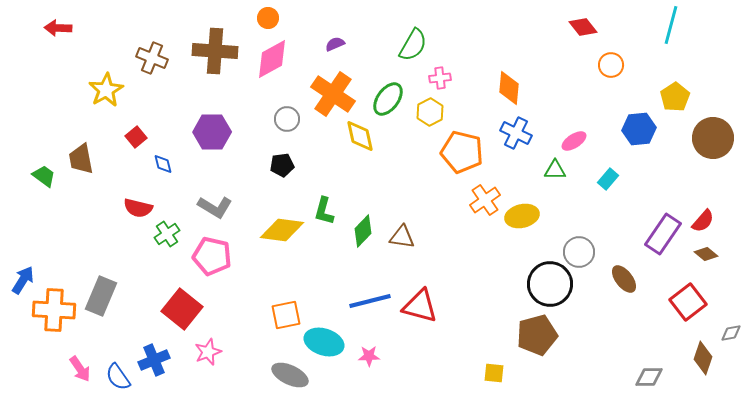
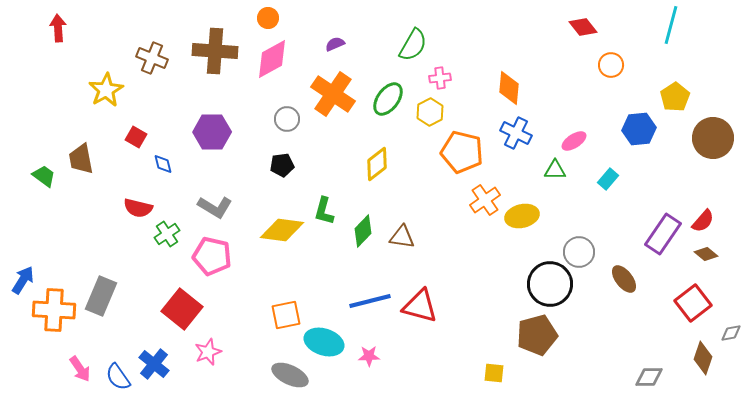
red arrow at (58, 28): rotated 84 degrees clockwise
yellow diamond at (360, 136): moved 17 px right, 28 px down; rotated 64 degrees clockwise
red square at (136, 137): rotated 20 degrees counterclockwise
red square at (688, 302): moved 5 px right, 1 px down
blue cross at (154, 360): moved 4 px down; rotated 28 degrees counterclockwise
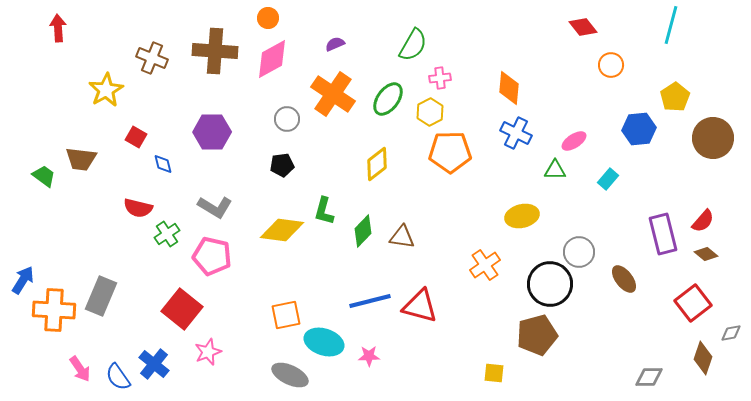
orange pentagon at (462, 152): moved 12 px left; rotated 15 degrees counterclockwise
brown trapezoid at (81, 159): rotated 72 degrees counterclockwise
orange cross at (485, 200): moved 65 px down
purple rectangle at (663, 234): rotated 48 degrees counterclockwise
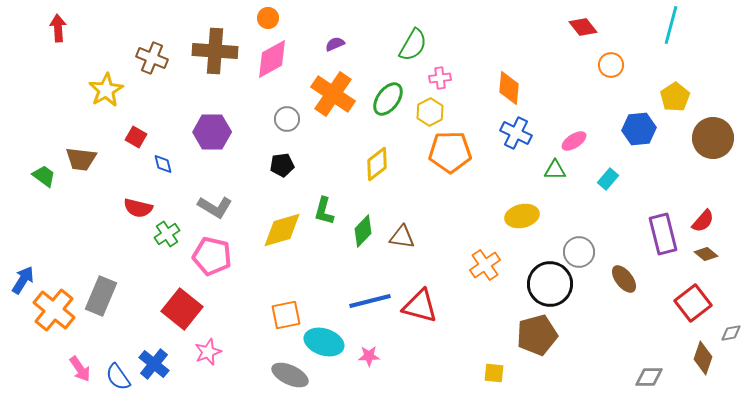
yellow diamond at (282, 230): rotated 24 degrees counterclockwise
orange cross at (54, 310): rotated 36 degrees clockwise
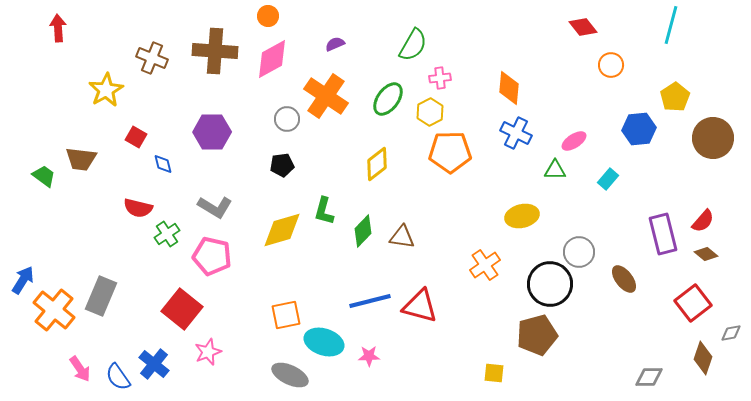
orange circle at (268, 18): moved 2 px up
orange cross at (333, 94): moved 7 px left, 2 px down
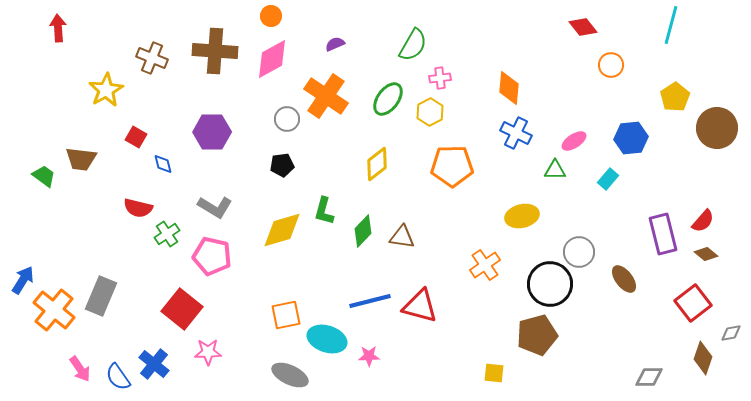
orange circle at (268, 16): moved 3 px right
blue hexagon at (639, 129): moved 8 px left, 9 px down
brown circle at (713, 138): moved 4 px right, 10 px up
orange pentagon at (450, 152): moved 2 px right, 14 px down
cyan ellipse at (324, 342): moved 3 px right, 3 px up
pink star at (208, 352): rotated 20 degrees clockwise
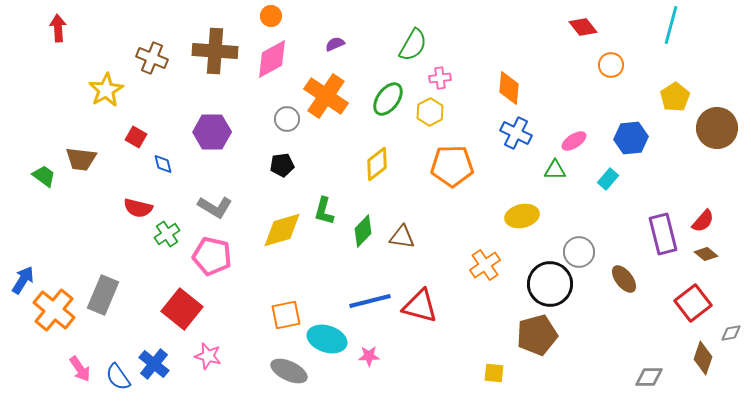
gray rectangle at (101, 296): moved 2 px right, 1 px up
pink star at (208, 352): moved 4 px down; rotated 16 degrees clockwise
gray ellipse at (290, 375): moved 1 px left, 4 px up
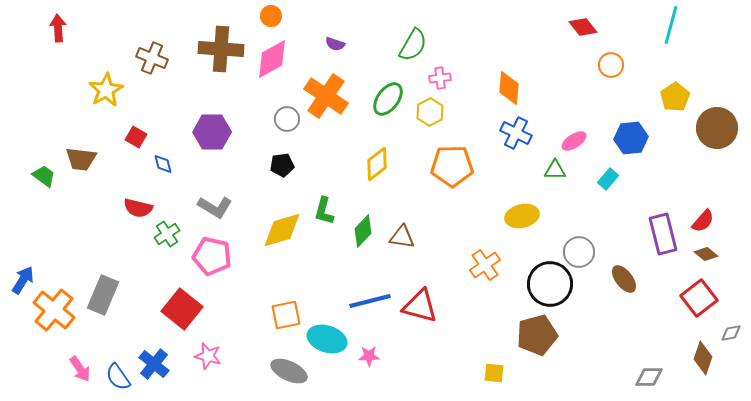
purple semicircle at (335, 44): rotated 138 degrees counterclockwise
brown cross at (215, 51): moved 6 px right, 2 px up
red square at (693, 303): moved 6 px right, 5 px up
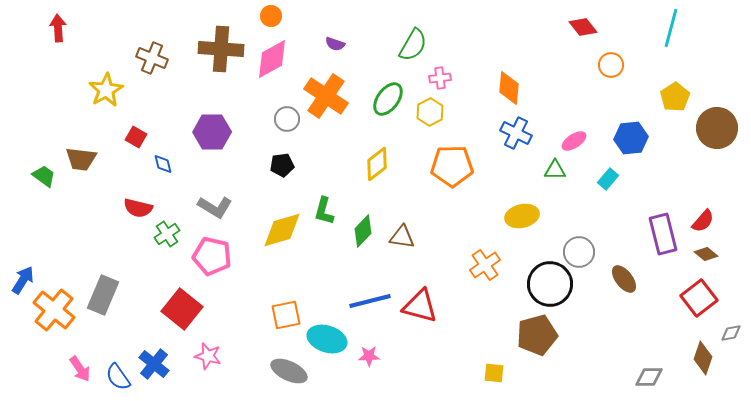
cyan line at (671, 25): moved 3 px down
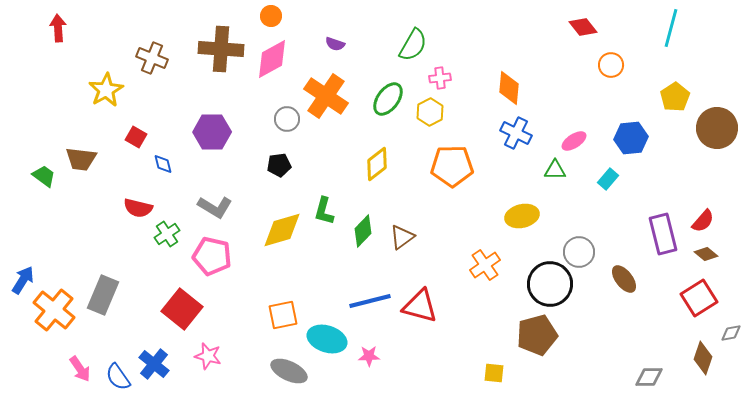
black pentagon at (282, 165): moved 3 px left
brown triangle at (402, 237): rotated 44 degrees counterclockwise
red square at (699, 298): rotated 6 degrees clockwise
orange square at (286, 315): moved 3 px left
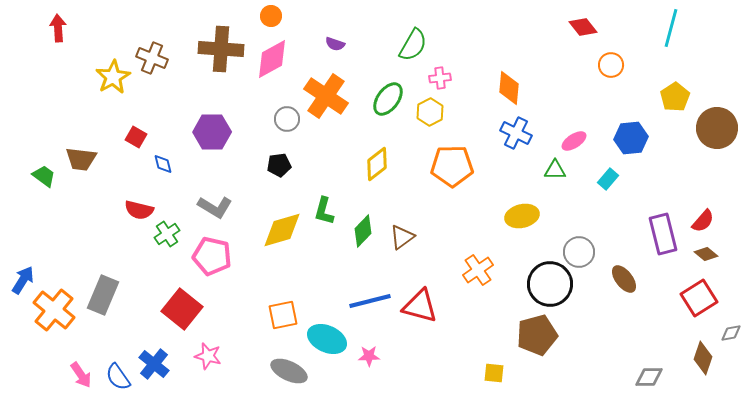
yellow star at (106, 90): moved 7 px right, 13 px up
red semicircle at (138, 208): moved 1 px right, 2 px down
orange cross at (485, 265): moved 7 px left, 5 px down
cyan ellipse at (327, 339): rotated 6 degrees clockwise
pink arrow at (80, 369): moved 1 px right, 6 px down
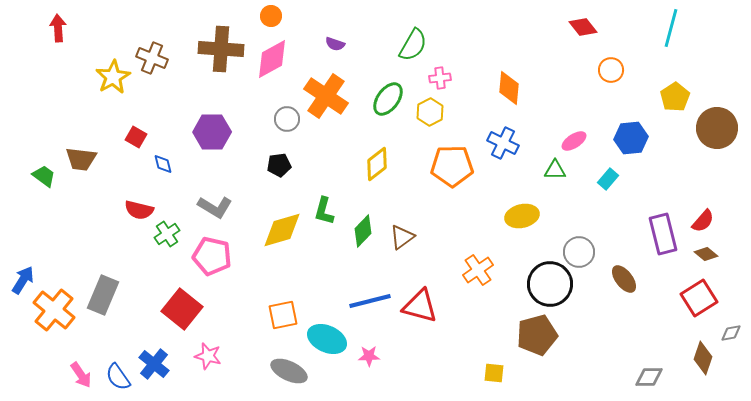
orange circle at (611, 65): moved 5 px down
blue cross at (516, 133): moved 13 px left, 10 px down
